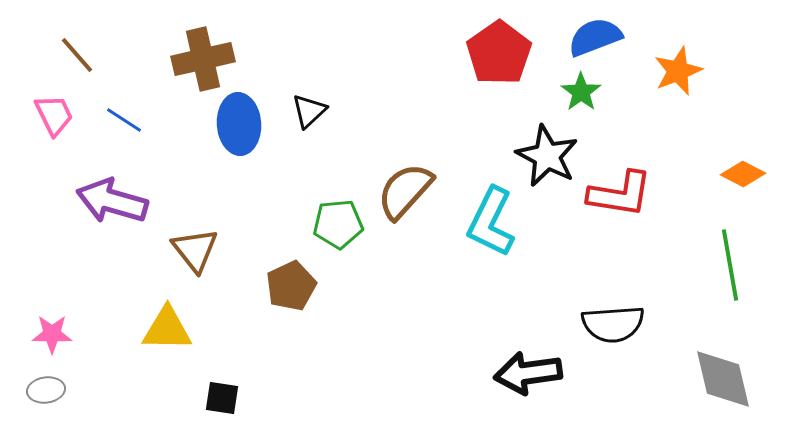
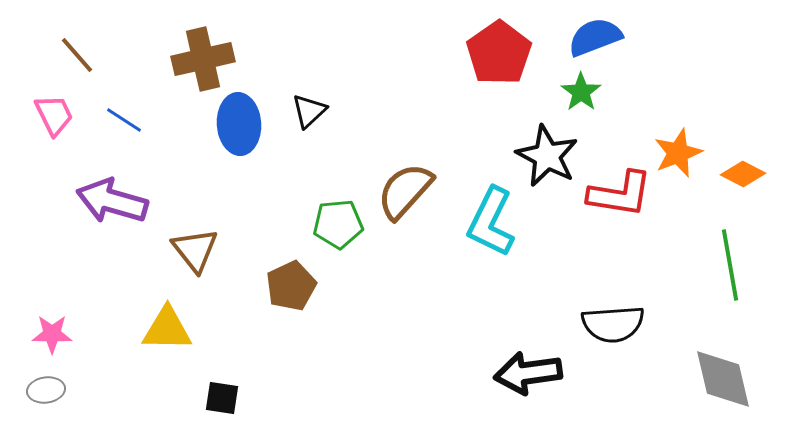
orange star: moved 82 px down
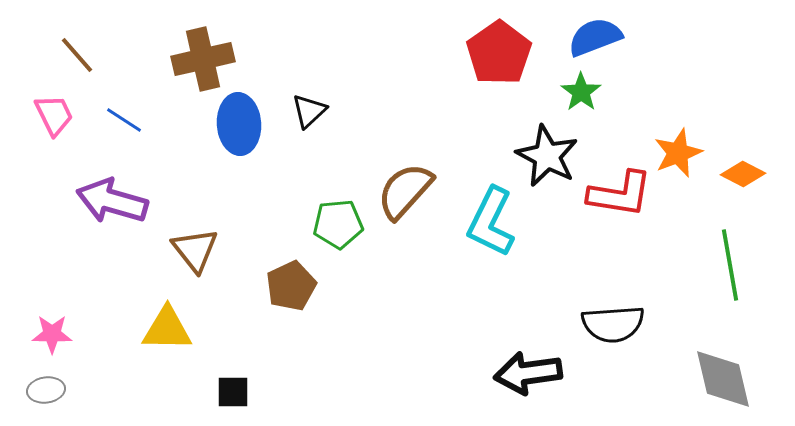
black square: moved 11 px right, 6 px up; rotated 9 degrees counterclockwise
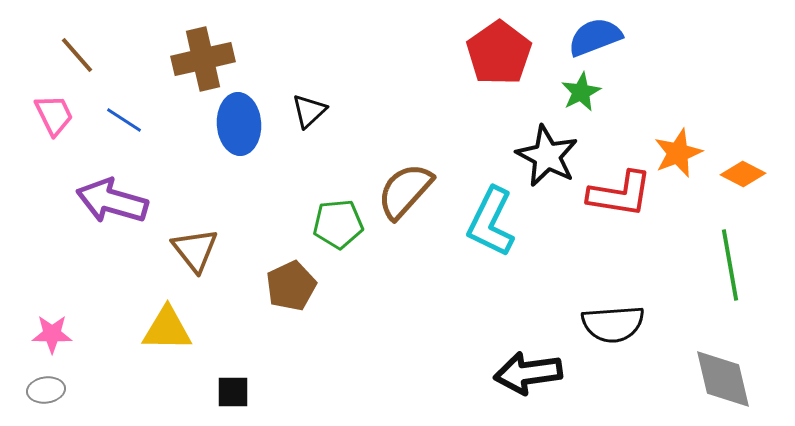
green star: rotated 9 degrees clockwise
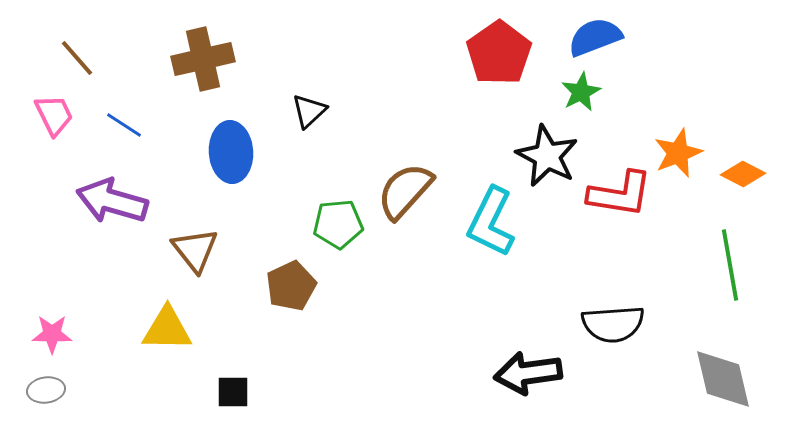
brown line: moved 3 px down
blue line: moved 5 px down
blue ellipse: moved 8 px left, 28 px down
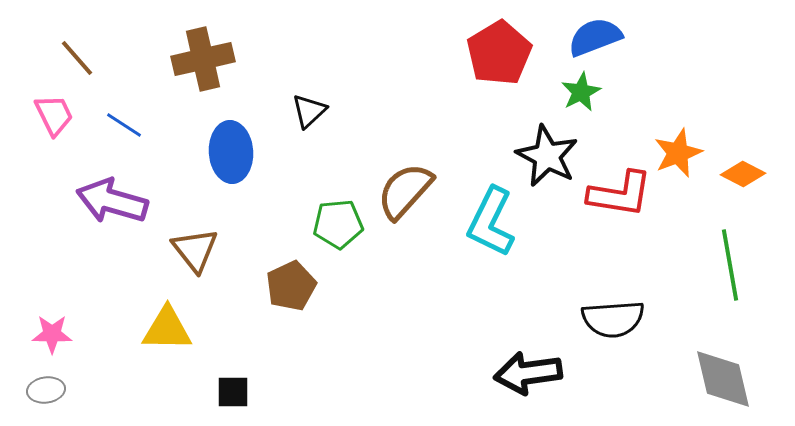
red pentagon: rotated 4 degrees clockwise
black semicircle: moved 5 px up
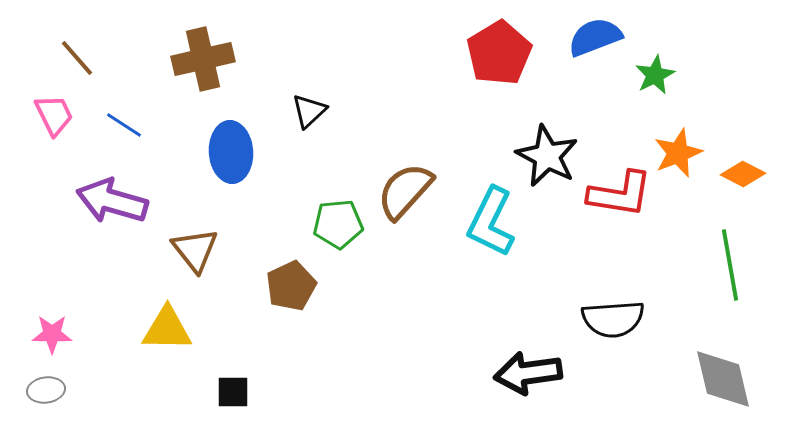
green star: moved 74 px right, 17 px up
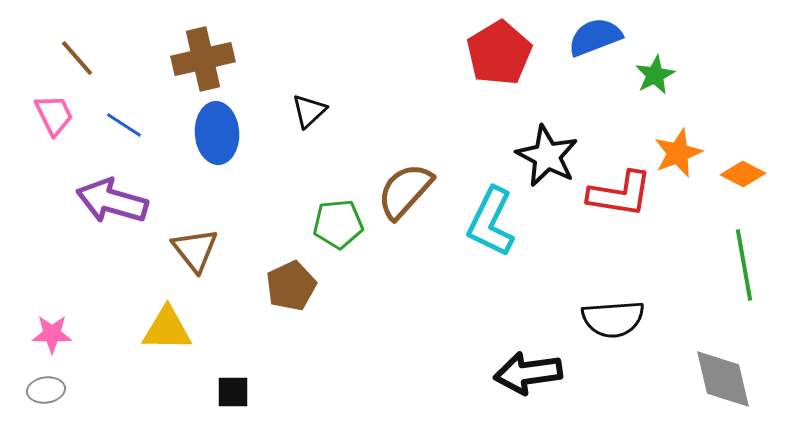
blue ellipse: moved 14 px left, 19 px up
green line: moved 14 px right
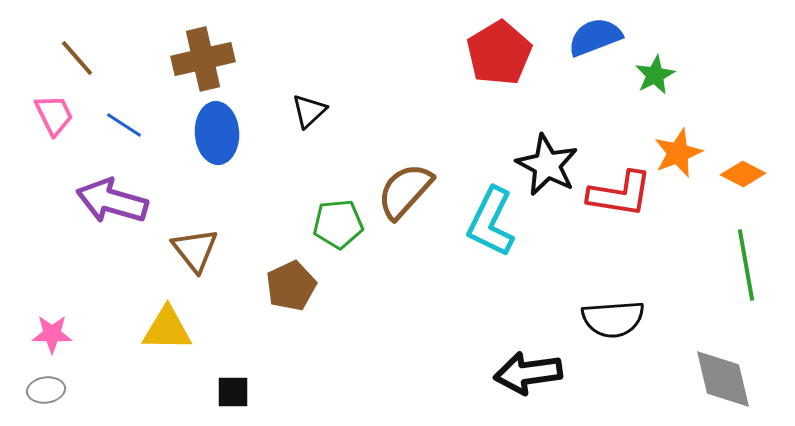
black star: moved 9 px down
green line: moved 2 px right
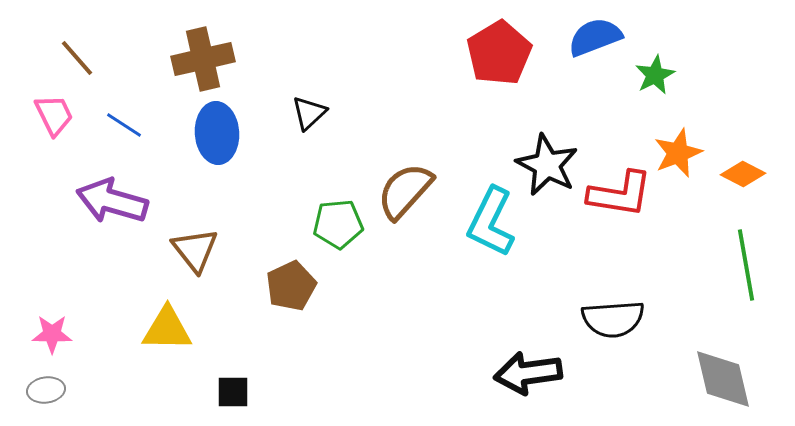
black triangle: moved 2 px down
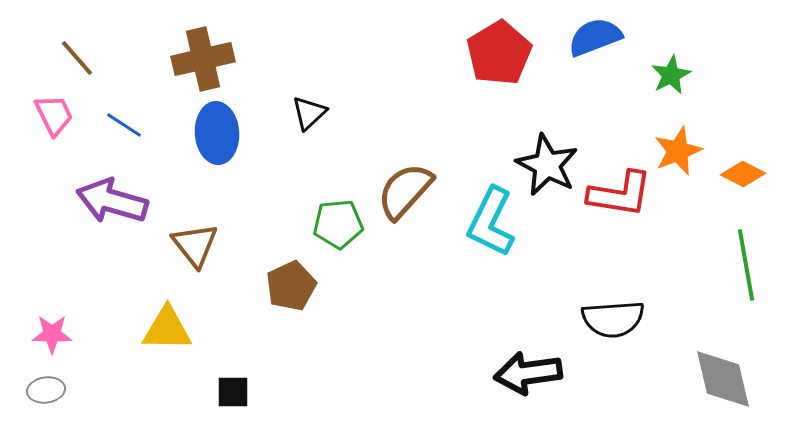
green star: moved 16 px right
orange star: moved 2 px up
brown triangle: moved 5 px up
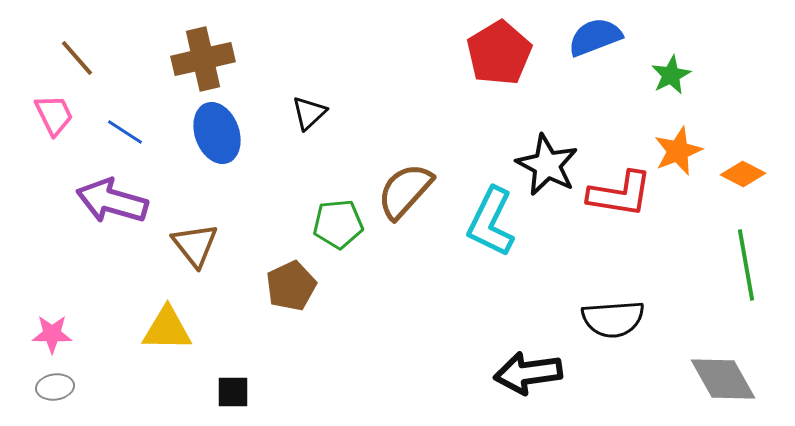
blue line: moved 1 px right, 7 px down
blue ellipse: rotated 16 degrees counterclockwise
gray diamond: rotated 16 degrees counterclockwise
gray ellipse: moved 9 px right, 3 px up
